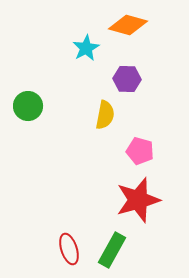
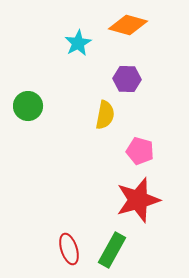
cyan star: moved 8 px left, 5 px up
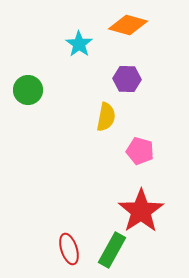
cyan star: moved 1 px right, 1 px down; rotated 8 degrees counterclockwise
green circle: moved 16 px up
yellow semicircle: moved 1 px right, 2 px down
red star: moved 3 px right, 11 px down; rotated 18 degrees counterclockwise
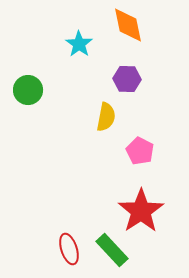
orange diamond: rotated 63 degrees clockwise
pink pentagon: rotated 12 degrees clockwise
green rectangle: rotated 72 degrees counterclockwise
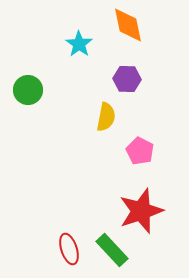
red star: rotated 15 degrees clockwise
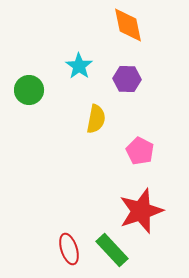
cyan star: moved 22 px down
green circle: moved 1 px right
yellow semicircle: moved 10 px left, 2 px down
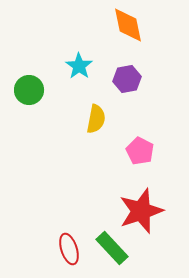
purple hexagon: rotated 12 degrees counterclockwise
green rectangle: moved 2 px up
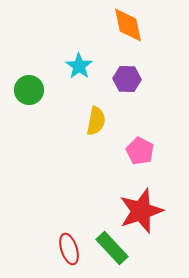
purple hexagon: rotated 12 degrees clockwise
yellow semicircle: moved 2 px down
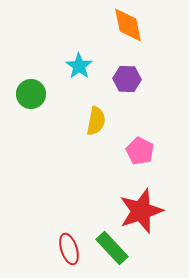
green circle: moved 2 px right, 4 px down
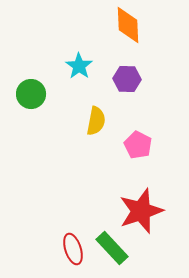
orange diamond: rotated 9 degrees clockwise
pink pentagon: moved 2 px left, 6 px up
red ellipse: moved 4 px right
